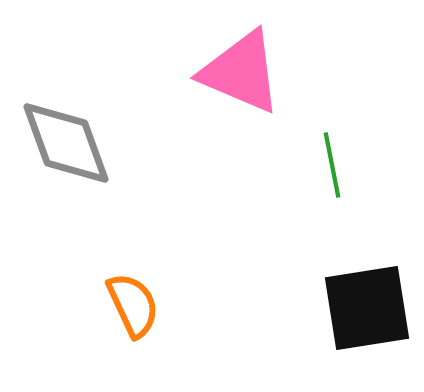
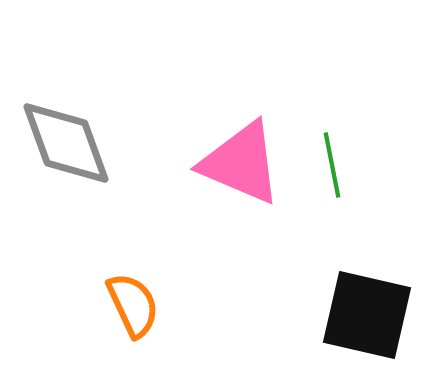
pink triangle: moved 91 px down
black square: moved 7 px down; rotated 22 degrees clockwise
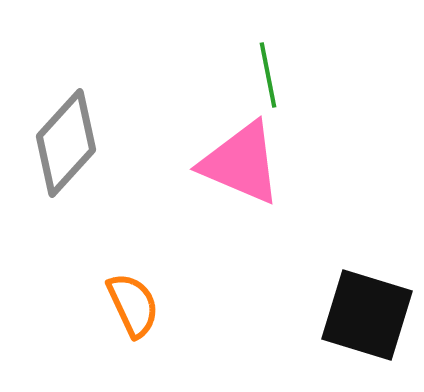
gray diamond: rotated 62 degrees clockwise
green line: moved 64 px left, 90 px up
black square: rotated 4 degrees clockwise
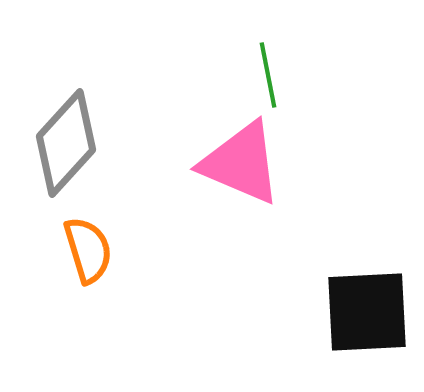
orange semicircle: moved 45 px left, 55 px up; rotated 8 degrees clockwise
black square: moved 3 px up; rotated 20 degrees counterclockwise
